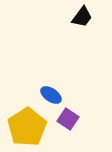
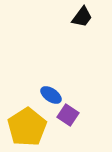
purple square: moved 4 px up
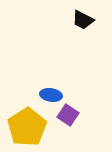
black trapezoid: moved 1 px right, 3 px down; rotated 80 degrees clockwise
blue ellipse: rotated 25 degrees counterclockwise
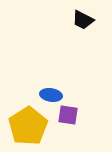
purple square: rotated 25 degrees counterclockwise
yellow pentagon: moved 1 px right, 1 px up
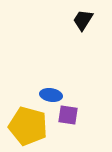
black trapezoid: rotated 95 degrees clockwise
yellow pentagon: rotated 24 degrees counterclockwise
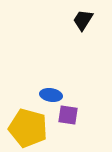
yellow pentagon: moved 2 px down
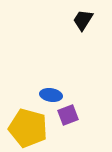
purple square: rotated 30 degrees counterclockwise
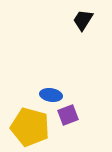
yellow pentagon: moved 2 px right, 1 px up
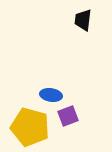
black trapezoid: rotated 25 degrees counterclockwise
purple square: moved 1 px down
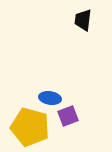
blue ellipse: moved 1 px left, 3 px down
